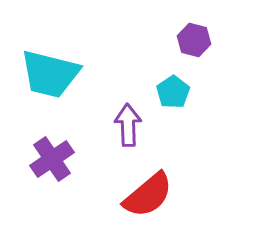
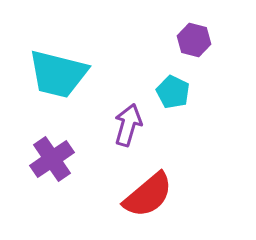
cyan trapezoid: moved 8 px right
cyan pentagon: rotated 12 degrees counterclockwise
purple arrow: rotated 18 degrees clockwise
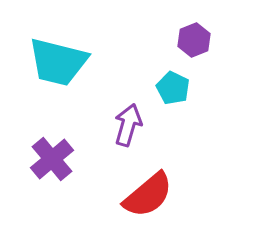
purple hexagon: rotated 24 degrees clockwise
cyan trapezoid: moved 12 px up
cyan pentagon: moved 4 px up
purple cross: rotated 6 degrees counterclockwise
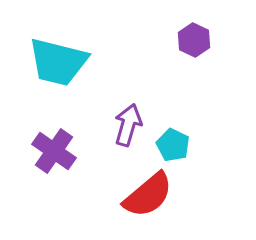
purple hexagon: rotated 12 degrees counterclockwise
cyan pentagon: moved 57 px down
purple cross: moved 2 px right, 8 px up; rotated 15 degrees counterclockwise
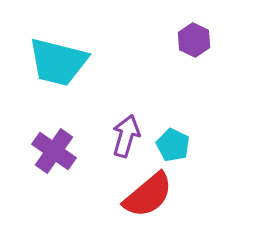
purple arrow: moved 2 px left, 11 px down
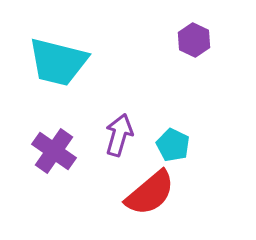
purple arrow: moved 7 px left, 1 px up
red semicircle: moved 2 px right, 2 px up
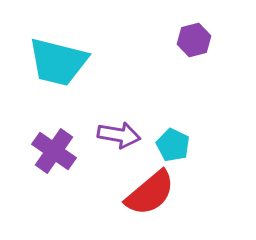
purple hexagon: rotated 20 degrees clockwise
purple arrow: rotated 84 degrees clockwise
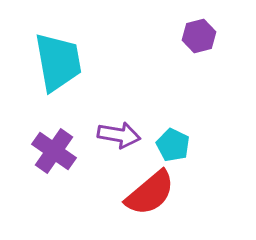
purple hexagon: moved 5 px right, 4 px up
cyan trapezoid: rotated 114 degrees counterclockwise
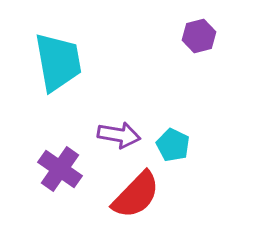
purple cross: moved 6 px right, 18 px down
red semicircle: moved 14 px left, 2 px down; rotated 6 degrees counterclockwise
